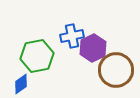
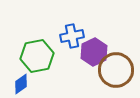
purple hexagon: moved 1 px right, 4 px down
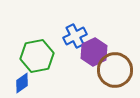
blue cross: moved 3 px right; rotated 15 degrees counterclockwise
brown circle: moved 1 px left
blue diamond: moved 1 px right, 1 px up
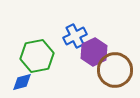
blue diamond: moved 1 px up; rotated 20 degrees clockwise
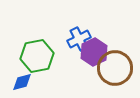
blue cross: moved 4 px right, 3 px down
brown circle: moved 2 px up
